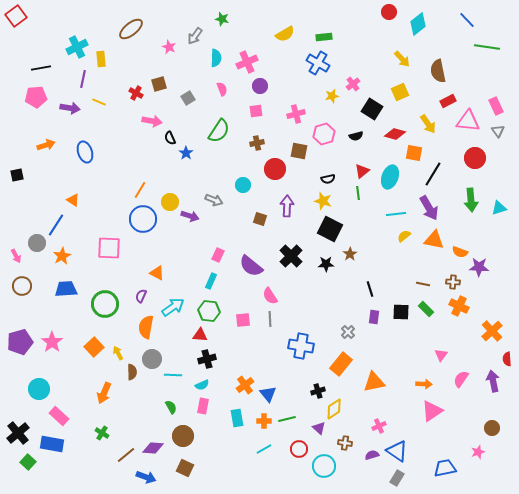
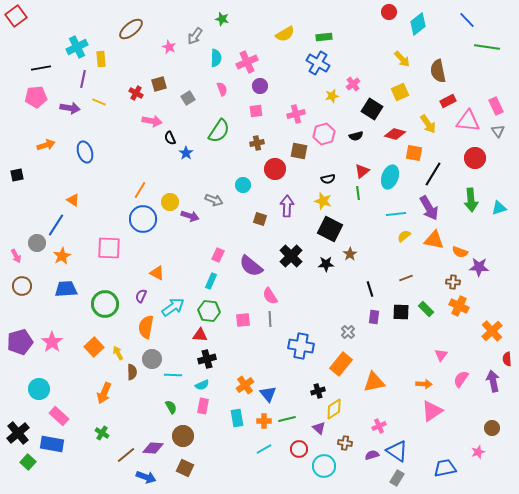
brown line at (423, 284): moved 17 px left, 6 px up; rotated 32 degrees counterclockwise
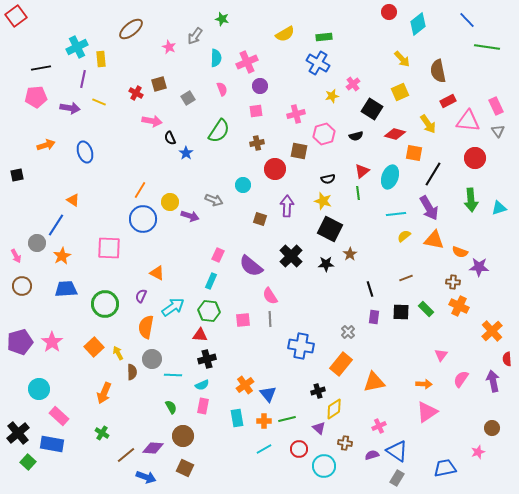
pink triangle at (432, 411): moved 5 px left, 1 px down
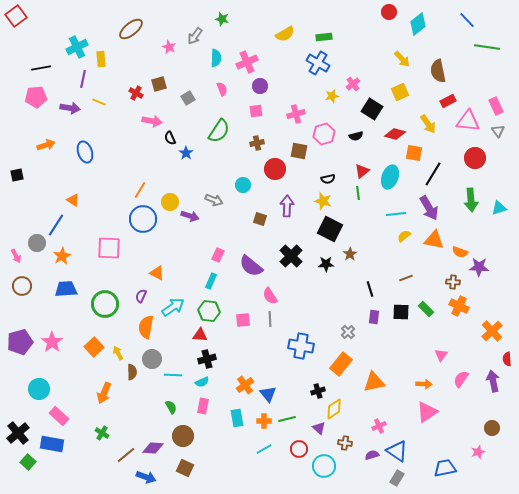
cyan semicircle at (202, 385): moved 3 px up
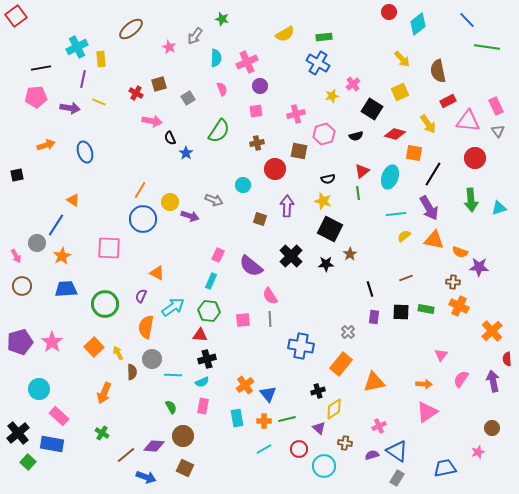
green rectangle at (426, 309): rotated 35 degrees counterclockwise
purple diamond at (153, 448): moved 1 px right, 2 px up
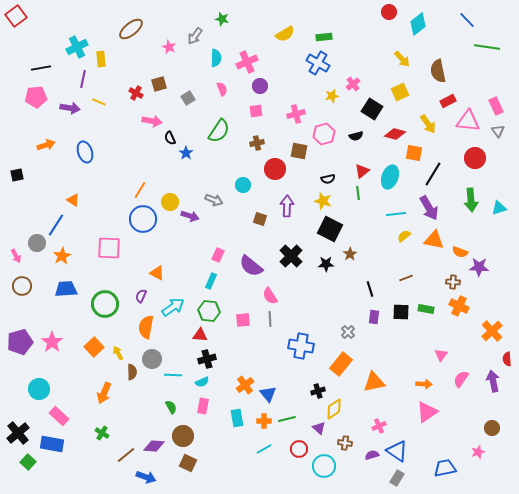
brown square at (185, 468): moved 3 px right, 5 px up
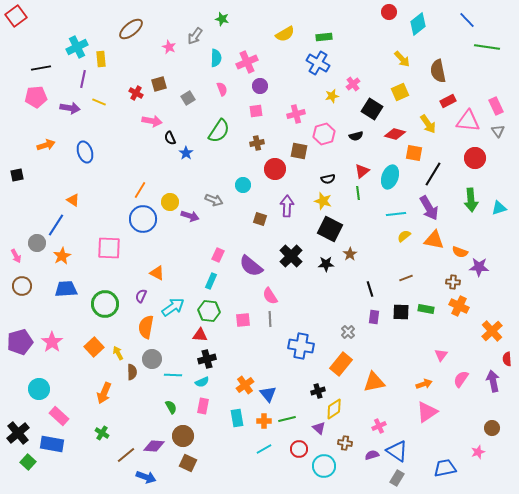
orange arrow at (424, 384): rotated 21 degrees counterclockwise
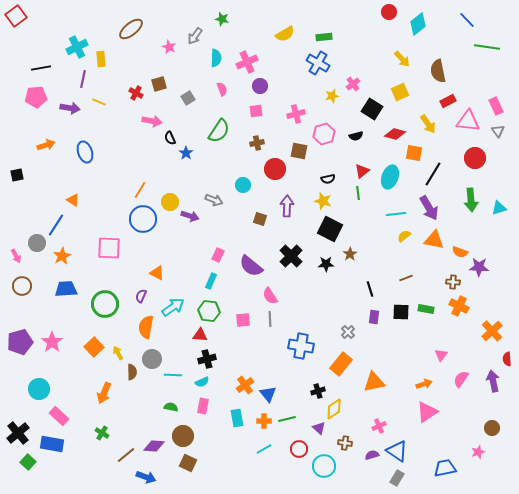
green semicircle at (171, 407): rotated 48 degrees counterclockwise
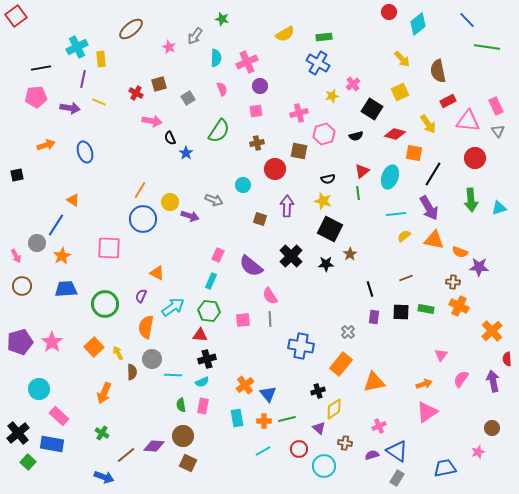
pink cross at (296, 114): moved 3 px right, 1 px up
green semicircle at (171, 407): moved 10 px right, 2 px up; rotated 112 degrees counterclockwise
cyan line at (264, 449): moved 1 px left, 2 px down
blue arrow at (146, 477): moved 42 px left
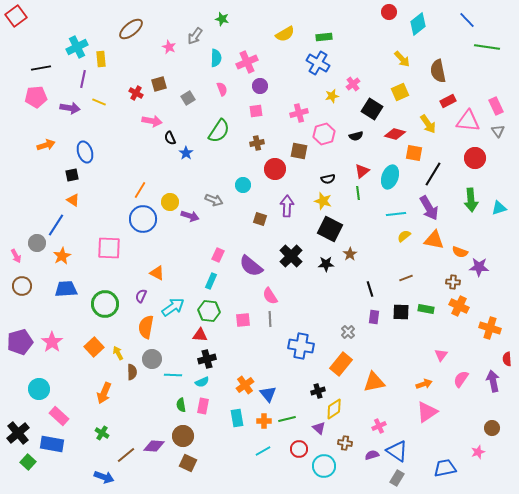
black square at (17, 175): moved 55 px right
orange cross at (492, 331): moved 2 px left, 3 px up; rotated 30 degrees counterclockwise
